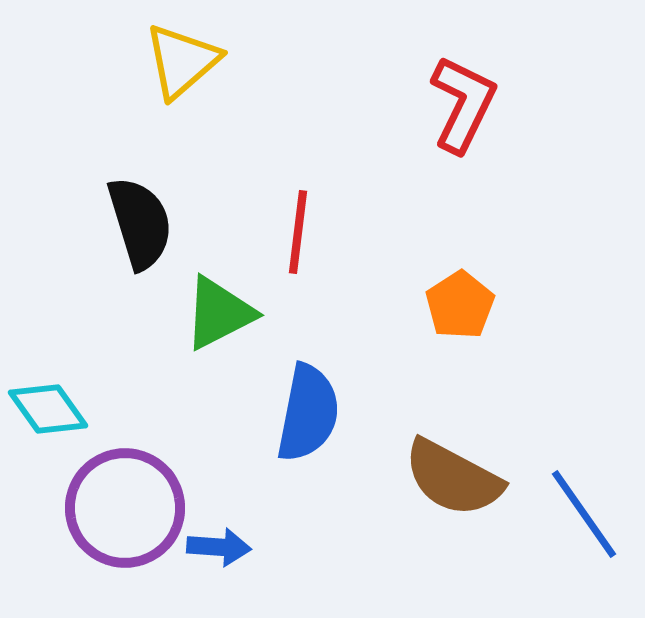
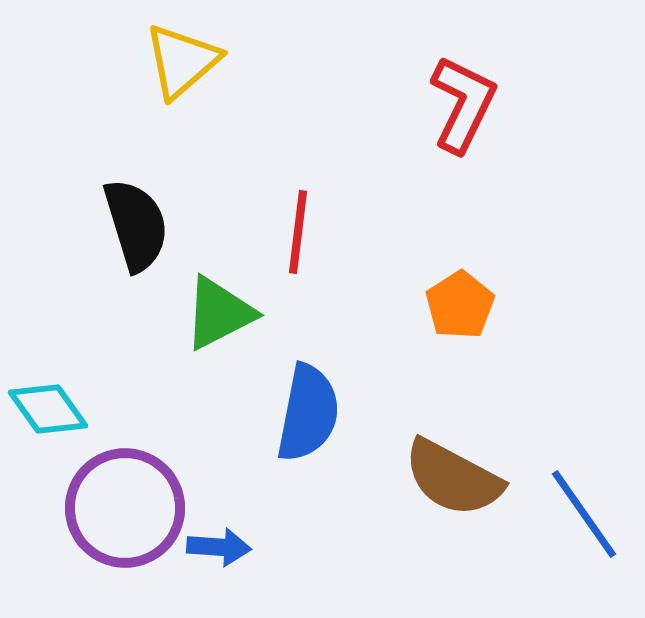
black semicircle: moved 4 px left, 2 px down
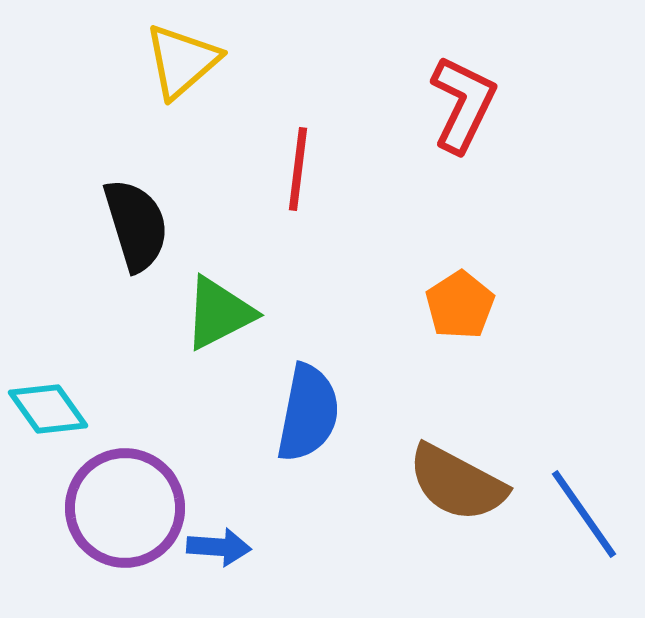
red line: moved 63 px up
brown semicircle: moved 4 px right, 5 px down
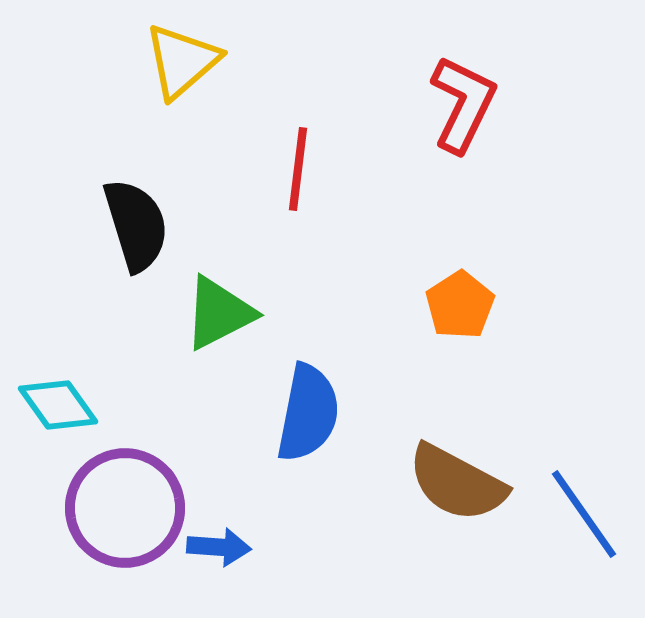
cyan diamond: moved 10 px right, 4 px up
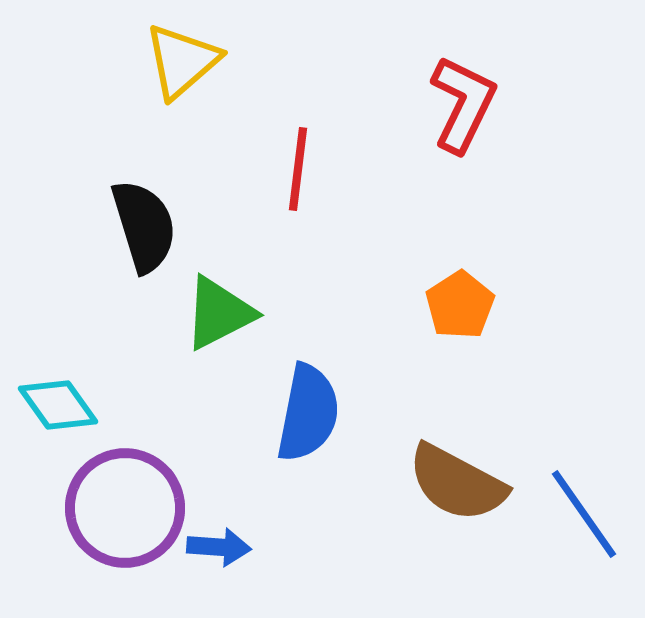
black semicircle: moved 8 px right, 1 px down
